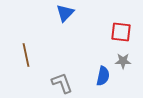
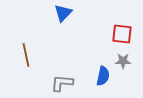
blue triangle: moved 2 px left
red square: moved 1 px right, 2 px down
gray L-shape: rotated 65 degrees counterclockwise
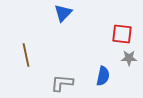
gray star: moved 6 px right, 3 px up
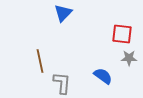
brown line: moved 14 px right, 6 px down
blue semicircle: rotated 66 degrees counterclockwise
gray L-shape: rotated 90 degrees clockwise
